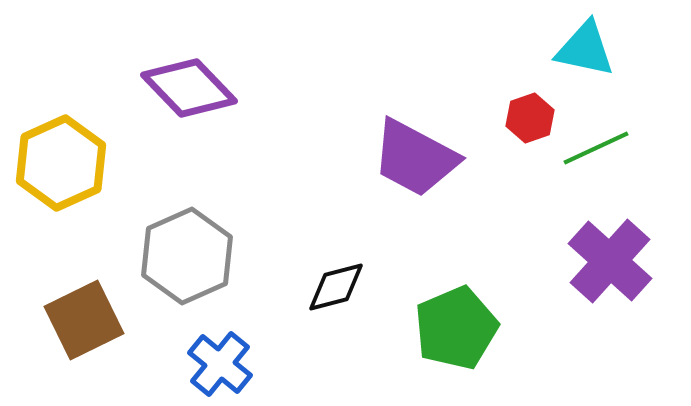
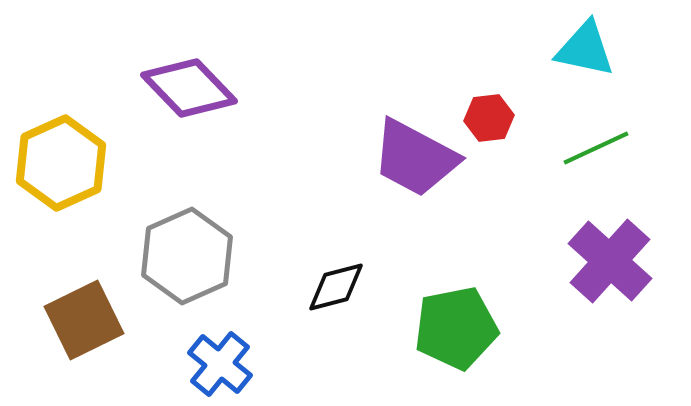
red hexagon: moved 41 px left; rotated 12 degrees clockwise
green pentagon: rotated 12 degrees clockwise
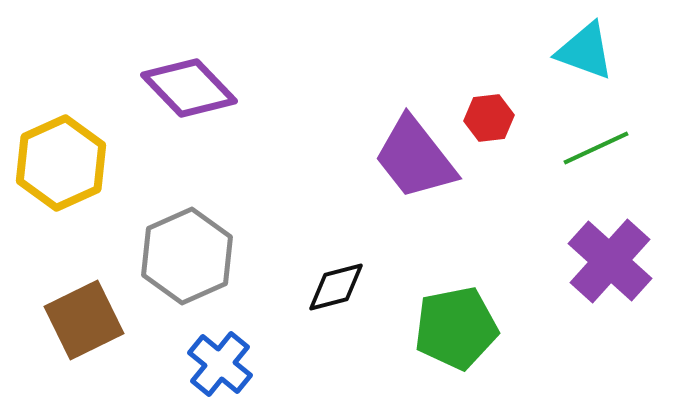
cyan triangle: moved 2 px down; rotated 8 degrees clockwise
purple trapezoid: rotated 24 degrees clockwise
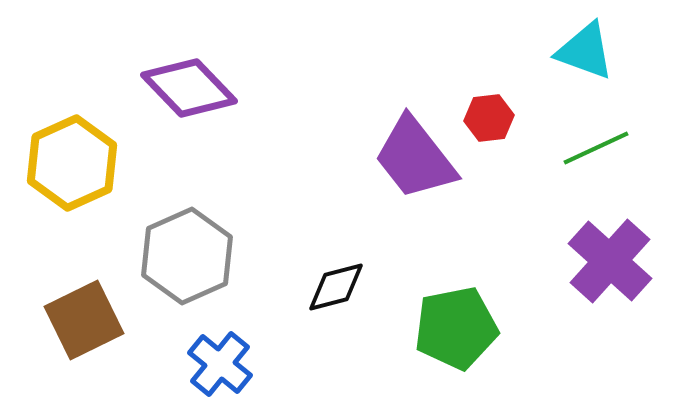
yellow hexagon: moved 11 px right
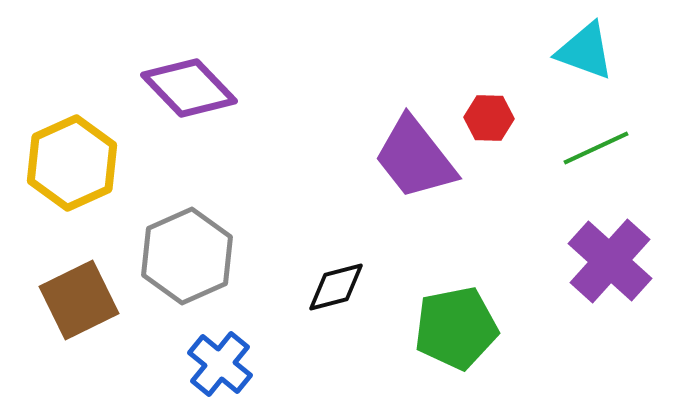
red hexagon: rotated 9 degrees clockwise
brown square: moved 5 px left, 20 px up
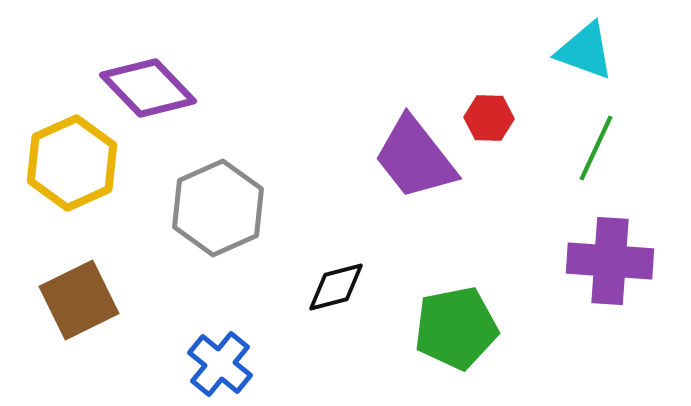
purple diamond: moved 41 px left
green line: rotated 40 degrees counterclockwise
gray hexagon: moved 31 px right, 48 px up
purple cross: rotated 38 degrees counterclockwise
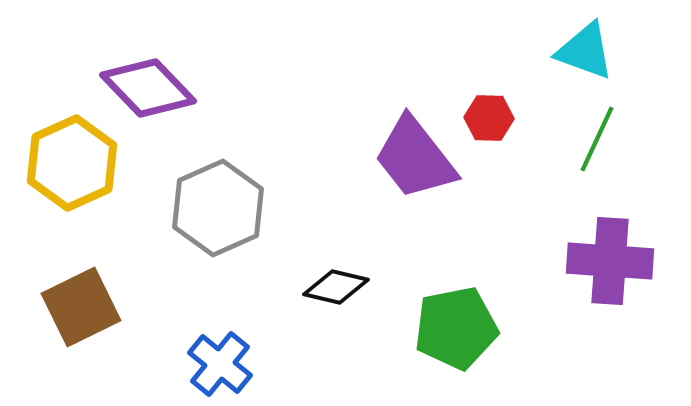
green line: moved 1 px right, 9 px up
black diamond: rotated 28 degrees clockwise
brown square: moved 2 px right, 7 px down
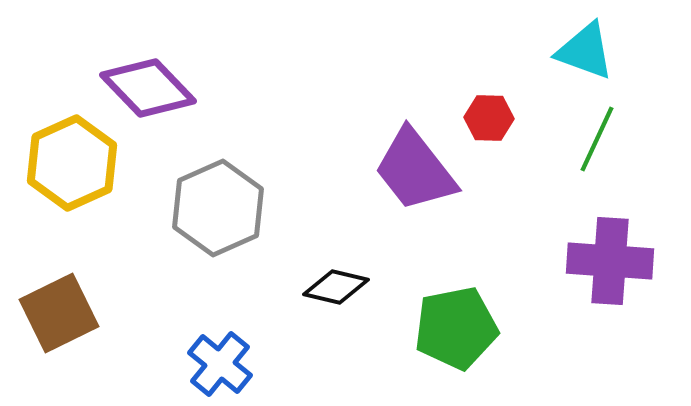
purple trapezoid: moved 12 px down
brown square: moved 22 px left, 6 px down
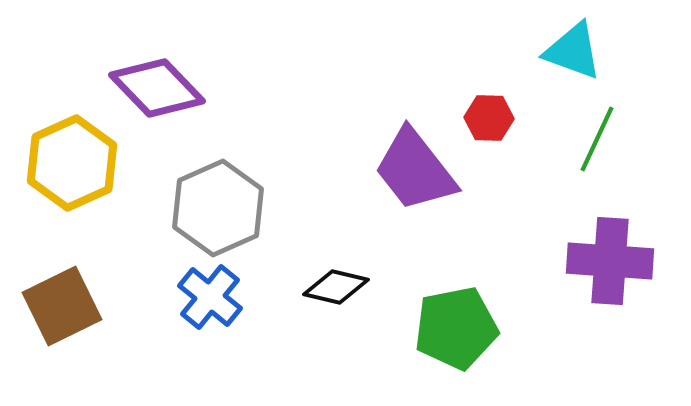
cyan triangle: moved 12 px left
purple diamond: moved 9 px right
brown square: moved 3 px right, 7 px up
blue cross: moved 10 px left, 67 px up
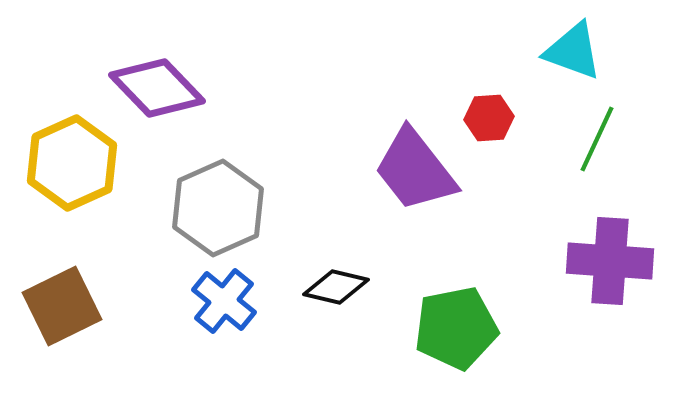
red hexagon: rotated 6 degrees counterclockwise
blue cross: moved 14 px right, 4 px down
